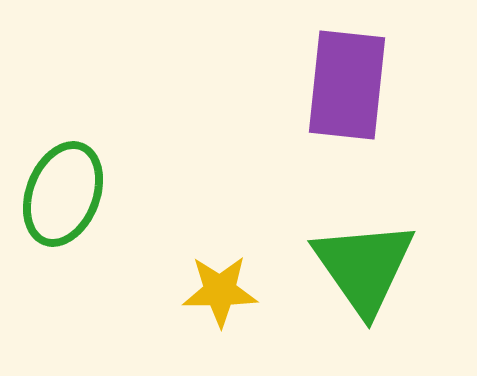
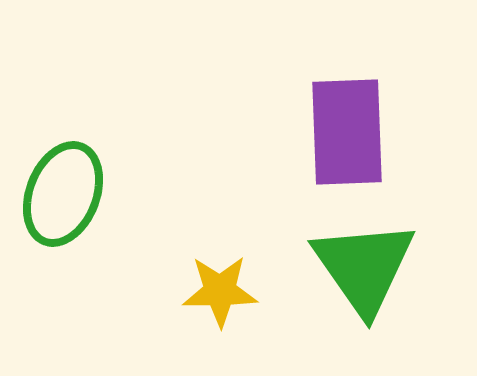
purple rectangle: moved 47 px down; rotated 8 degrees counterclockwise
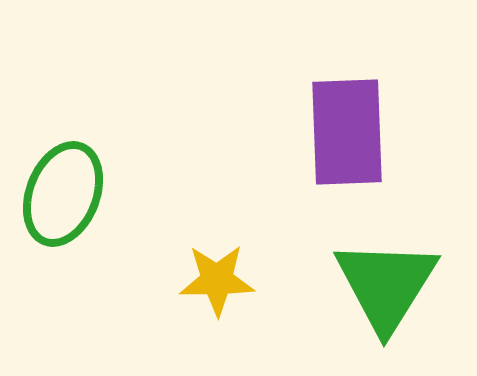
green triangle: moved 22 px right, 18 px down; rotated 7 degrees clockwise
yellow star: moved 3 px left, 11 px up
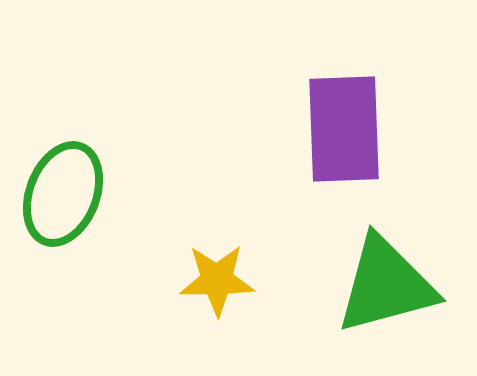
purple rectangle: moved 3 px left, 3 px up
green triangle: rotated 43 degrees clockwise
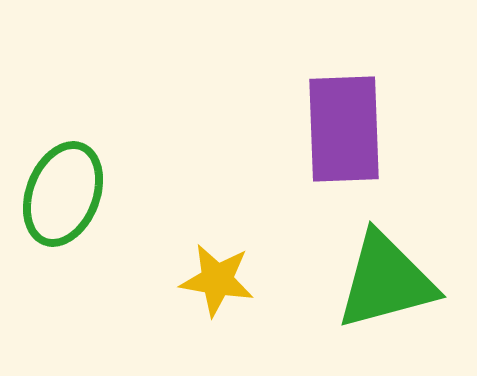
yellow star: rotated 10 degrees clockwise
green triangle: moved 4 px up
